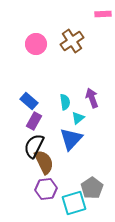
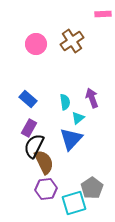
blue rectangle: moved 1 px left, 2 px up
purple rectangle: moved 5 px left, 7 px down
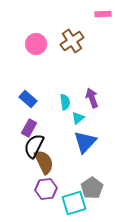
blue triangle: moved 14 px right, 3 px down
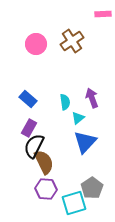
purple hexagon: rotated 10 degrees clockwise
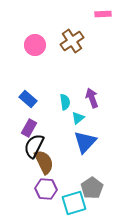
pink circle: moved 1 px left, 1 px down
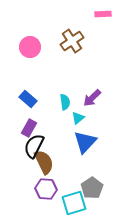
pink circle: moved 5 px left, 2 px down
purple arrow: rotated 114 degrees counterclockwise
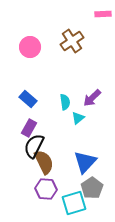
blue triangle: moved 20 px down
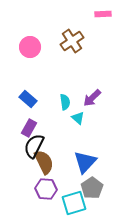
cyan triangle: rotated 40 degrees counterclockwise
